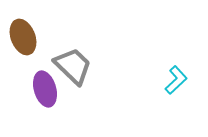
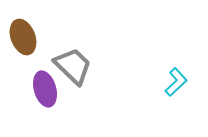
cyan L-shape: moved 2 px down
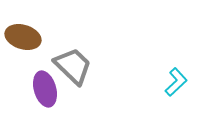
brown ellipse: rotated 52 degrees counterclockwise
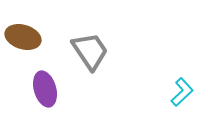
gray trapezoid: moved 17 px right, 15 px up; rotated 12 degrees clockwise
cyan L-shape: moved 6 px right, 10 px down
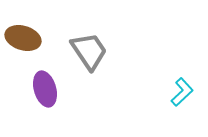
brown ellipse: moved 1 px down
gray trapezoid: moved 1 px left
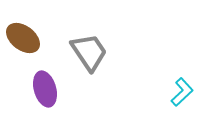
brown ellipse: rotated 20 degrees clockwise
gray trapezoid: moved 1 px down
